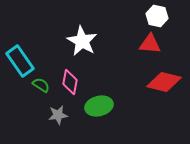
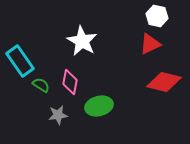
red triangle: rotated 30 degrees counterclockwise
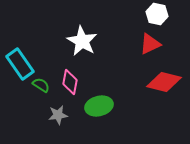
white hexagon: moved 2 px up
cyan rectangle: moved 3 px down
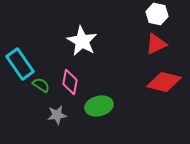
red triangle: moved 6 px right
gray star: moved 1 px left
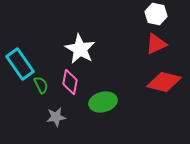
white hexagon: moved 1 px left
white star: moved 2 px left, 8 px down
green semicircle: rotated 30 degrees clockwise
green ellipse: moved 4 px right, 4 px up
gray star: moved 1 px left, 2 px down
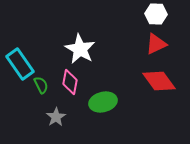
white hexagon: rotated 10 degrees counterclockwise
red diamond: moved 5 px left, 1 px up; rotated 40 degrees clockwise
gray star: rotated 24 degrees counterclockwise
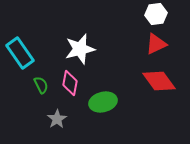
white hexagon: rotated 10 degrees counterclockwise
white star: rotated 28 degrees clockwise
cyan rectangle: moved 11 px up
pink diamond: moved 1 px down
gray star: moved 1 px right, 2 px down
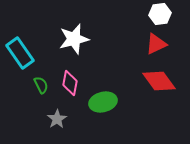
white hexagon: moved 4 px right
white star: moved 6 px left, 10 px up
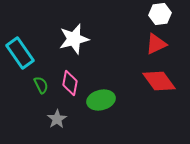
green ellipse: moved 2 px left, 2 px up
